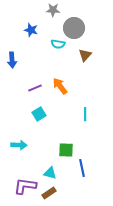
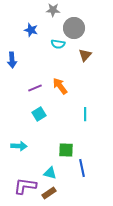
cyan arrow: moved 1 px down
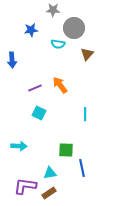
blue star: rotated 24 degrees counterclockwise
brown triangle: moved 2 px right, 1 px up
orange arrow: moved 1 px up
cyan square: moved 1 px up; rotated 32 degrees counterclockwise
cyan triangle: rotated 24 degrees counterclockwise
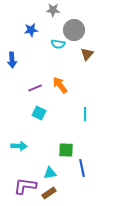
gray circle: moved 2 px down
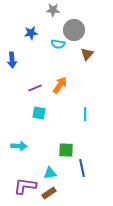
blue star: moved 3 px down
orange arrow: rotated 72 degrees clockwise
cyan square: rotated 16 degrees counterclockwise
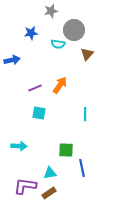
gray star: moved 2 px left, 1 px down; rotated 16 degrees counterclockwise
blue arrow: rotated 98 degrees counterclockwise
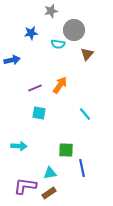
cyan line: rotated 40 degrees counterclockwise
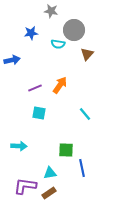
gray star: rotated 24 degrees clockwise
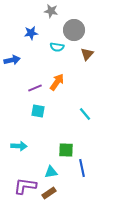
cyan semicircle: moved 1 px left, 3 px down
orange arrow: moved 3 px left, 3 px up
cyan square: moved 1 px left, 2 px up
cyan triangle: moved 1 px right, 1 px up
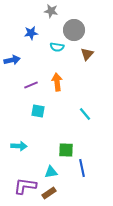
orange arrow: rotated 42 degrees counterclockwise
purple line: moved 4 px left, 3 px up
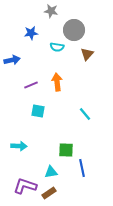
purple L-shape: rotated 10 degrees clockwise
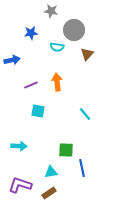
purple L-shape: moved 5 px left, 1 px up
